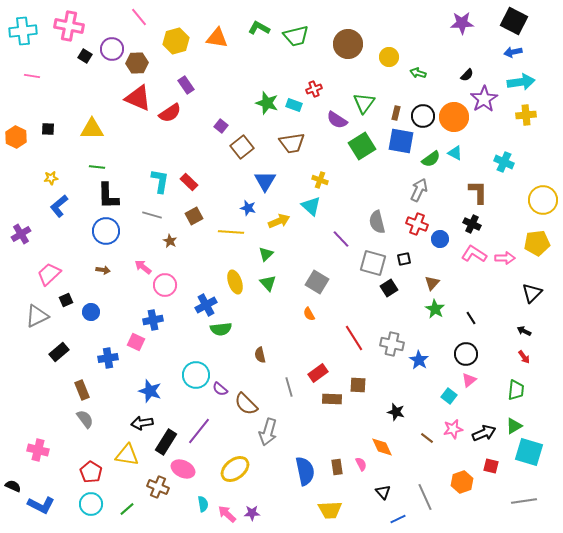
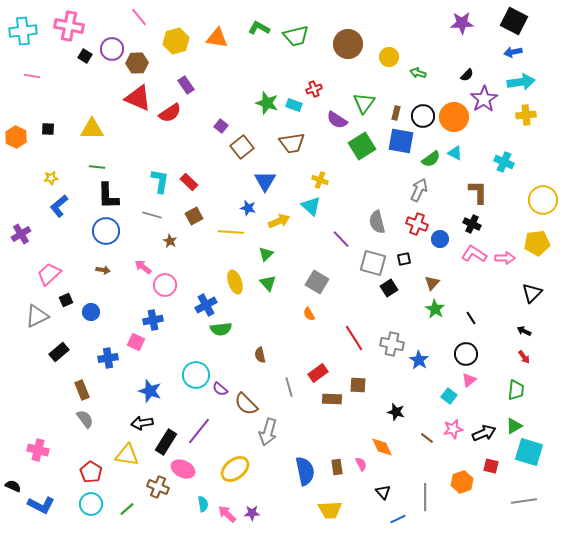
gray line at (425, 497): rotated 24 degrees clockwise
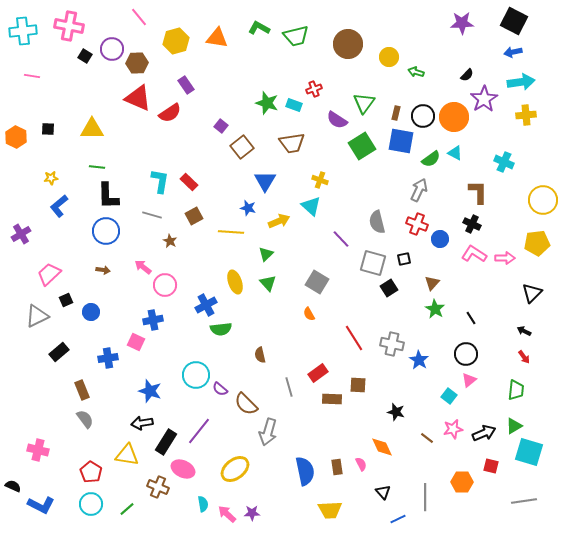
green arrow at (418, 73): moved 2 px left, 1 px up
orange hexagon at (462, 482): rotated 20 degrees clockwise
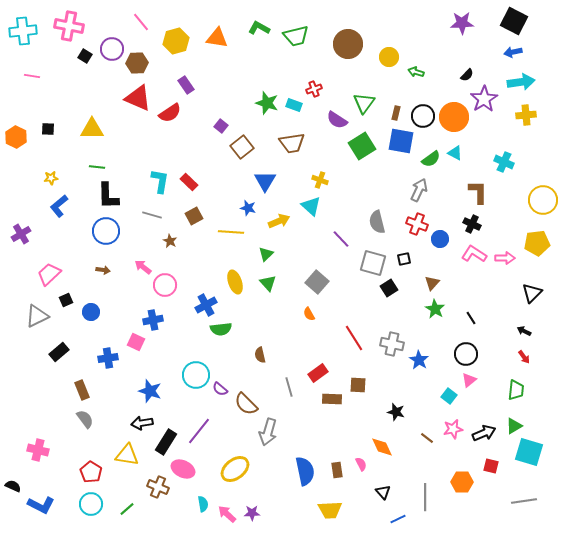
pink line at (139, 17): moved 2 px right, 5 px down
gray square at (317, 282): rotated 10 degrees clockwise
brown rectangle at (337, 467): moved 3 px down
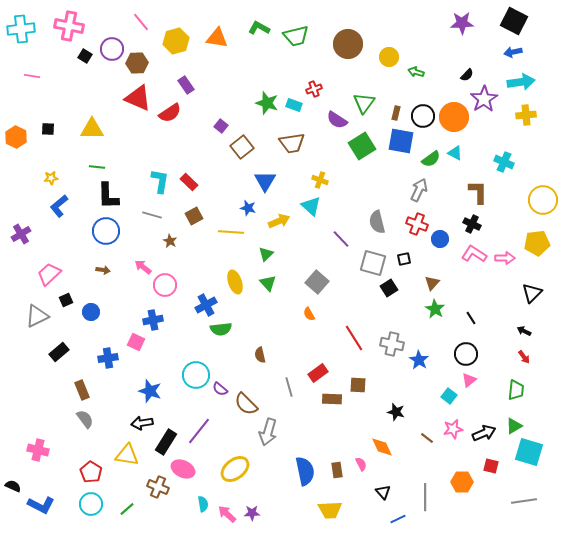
cyan cross at (23, 31): moved 2 px left, 2 px up
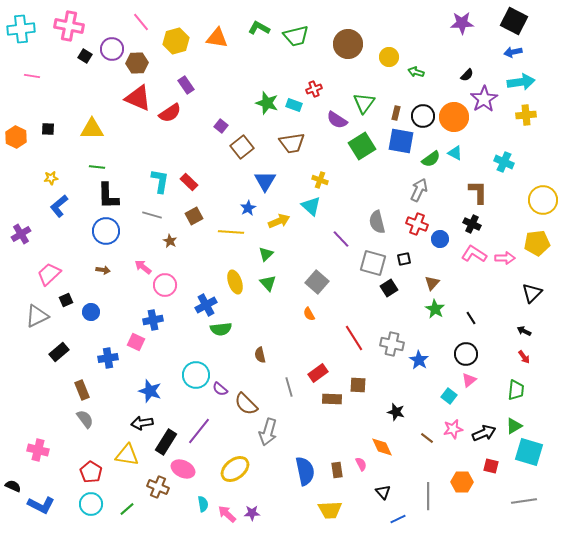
blue star at (248, 208): rotated 28 degrees clockwise
gray line at (425, 497): moved 3 px right, 1 px up
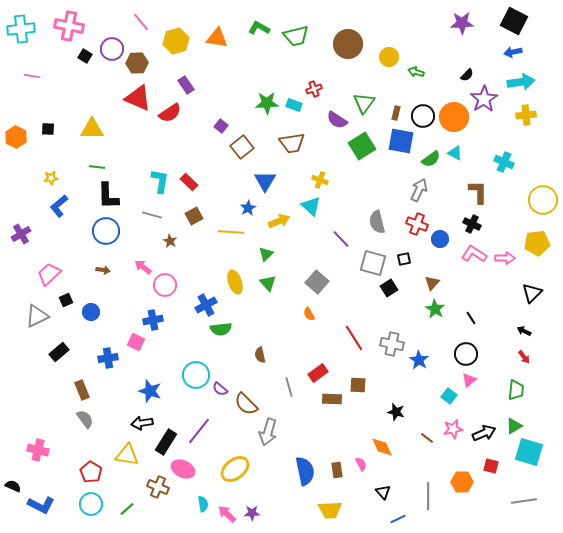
green star at (267, 103): rotated 20 degrees counterclockwise
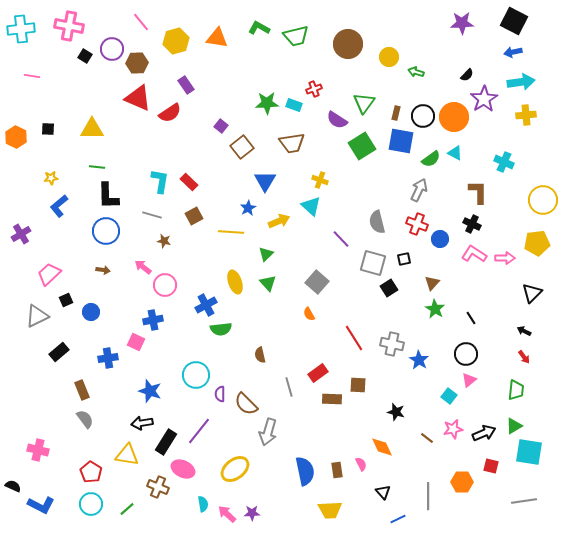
brown star at (170, 241): moved 6 px left; rotated 16 degrees counterclockwise
purple semicircle at (220, 389): moved 5 px down; rotated 49 degrees clockwise
cyan square at (529, 452): rotated 8 degrees counterclockwise
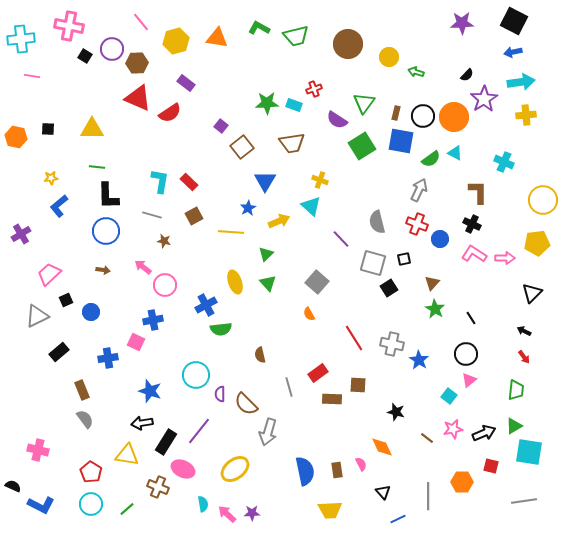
cyan cross at (21, 29): moved 10 px down
purple rectangle at (186, 85): moved 2 px up; rotated 18 degrees counterclockwise
orange hexagon at (16, 137): rotated 15 degrees counterclockwise
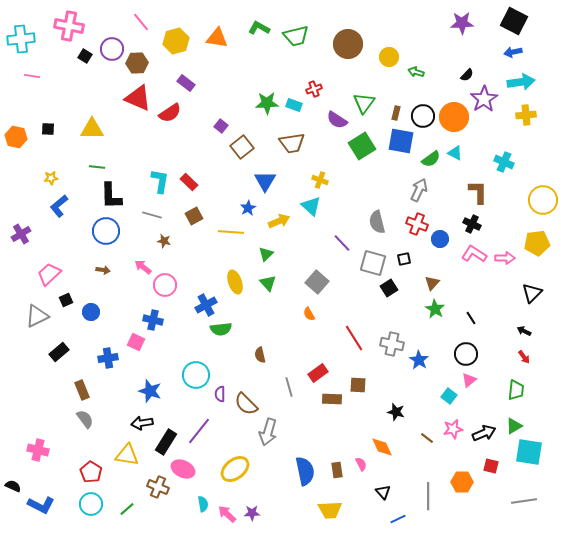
black L-shape at (108, 196): moved 3 px right
purple line at (341, 239): moved 1 px right, 4 px down
blue cross at (153, 320): rotated 24 degrees clockwise
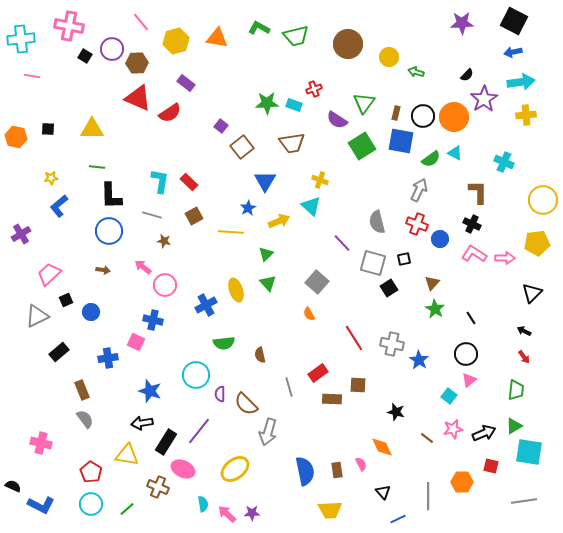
blue circle at (106, 231): moved 3 px right
yellow ellipse at (235, 282): moved 1 px right, 8 px down
green semicircle at (221, 329): moved 3 px right, 14 px down
pink cross at (38, 450): moved 3 px right, 7 px up
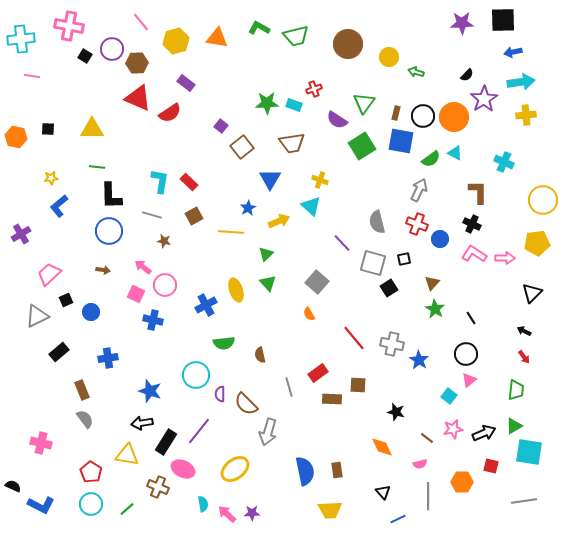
black square at (514, 21): moved 11 px left, 1 px up; rotated 28 degrees counterclockwise
blue triangle at (265, 181): moved 5 px right, 2 px up
red line at (354, 338): rotated 8 degrees counterclockwise
pink square at (136, 342): moved 48 px up
pink semicircle at (361, 464): moved 59 px right; rotated 104 degrees clockwise
